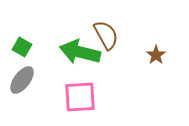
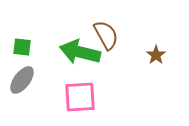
green square: rotated 24 degrees counterclockwise
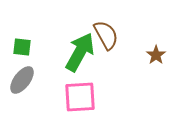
green arrow: rotated 105 degrees clockwise
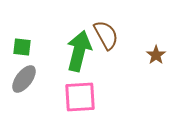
green arrow: moved 1 px left, 1 px up; rotated 15 degrees counterclockwise
gray ellipse: moved 2 px right, 1 px up
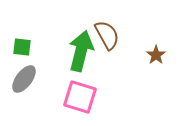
brown semicircle: moved 1 px right
green arrow: moved 2 px right
pink square: rotated 20 degrees clockwise
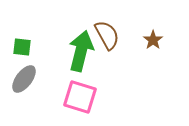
brown star: moved 3 px left, 15 px up
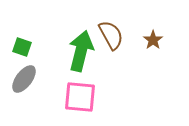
brown semicircle: moved 4 px right
green square: rotated 12 degrees clockwise
pink square: rotated 12 degrees counterclockwise
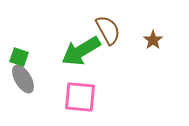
brown semicircle: moved 3 px left, 5 px up
green square: moved 3 px left, 10 px down
green arrow: rotated 135 degrees counterclockwise
gray ellipse: moved 1 px left; rotated 68 degrees counterclockwise
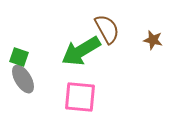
brown semicircle: moved 1 px left, 1 px up
brown star: rotated 24 degrees counterclockwise
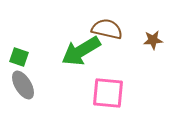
brown semicircle: rotated 48 degrees counterclockwise
brown star: rotated 18 degrees counterclockwise
gray ellipse: moved 6 px down
pink square: moved 28 px right, 4 px up
